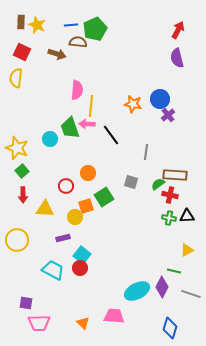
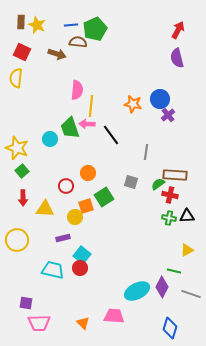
red arrow at (23, 195): moved 3 px down
cyan trapezoid at (53, 270): rotated 15 degrees counterclockwise
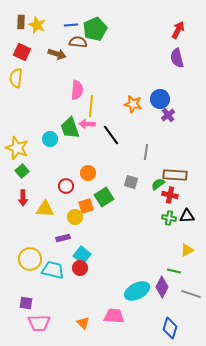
yellow circle at (17, 240): moved 13 px right, 19 px down
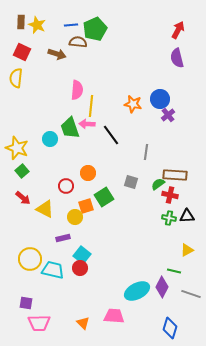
red arrow at (23, 198): rotated 49 degrees counterclockwise
yellow triangle at (45, 209): rotated 24 degrees clockwise
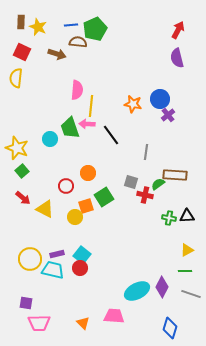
yellow star at (37, 25): moved 1 px right, 2 px down
red cross at (170, 195): moved 25 px left
purple rectangle at (63, 238): moved 6 px left, 16 px down
green line at (174, 271): moved 11 px right; rotated 16 degrees counterclockwise
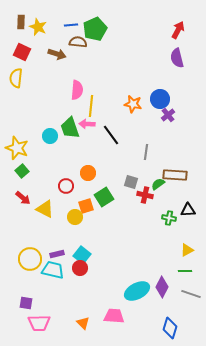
cyan circle at (50, 139): moved 3 px up
black triangle at (187, 216): moved 1 px right, 6 px up
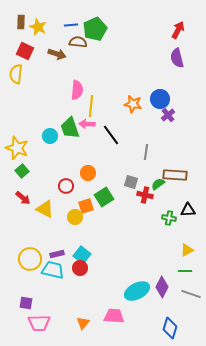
red square at (22, 52): moved 3 px right, 1 px up
yellow semicircle at (16, 78): moved 4 px up
orange triangle at (83, 323): rotated 24 degrees clockwise
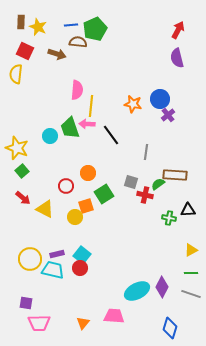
green square at (104, 197): moved 3 px up
yellow triangle at (187, 250): moved 4 px right
green line at (185, 271): moved 6 px right, 2 px down
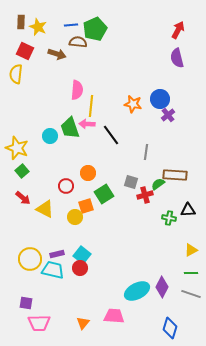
red cross at (145, 195): rotated 28 degrees counterclockwise
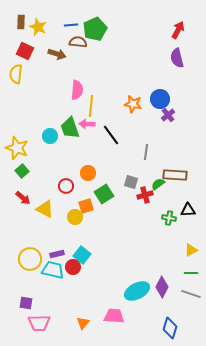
red circle at (80, 268): moved 7 px left, 1 px up
